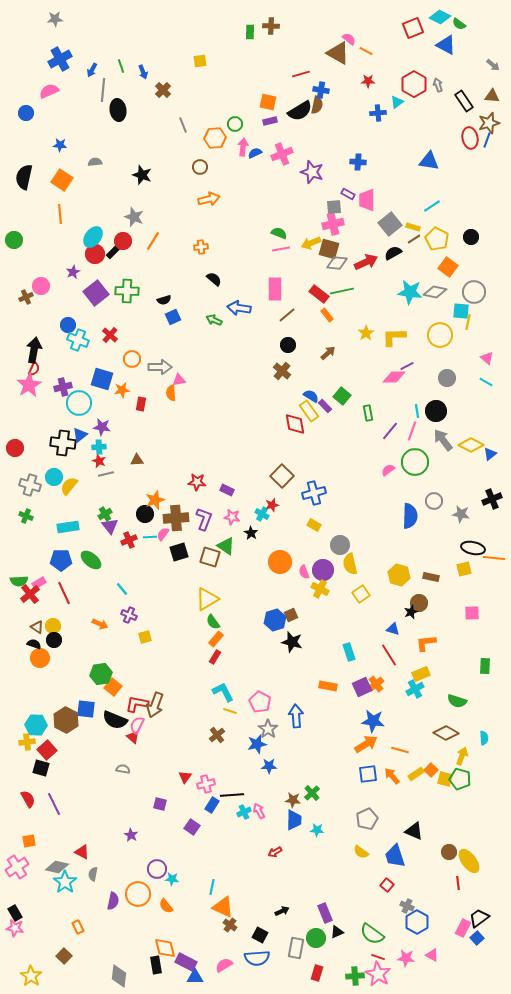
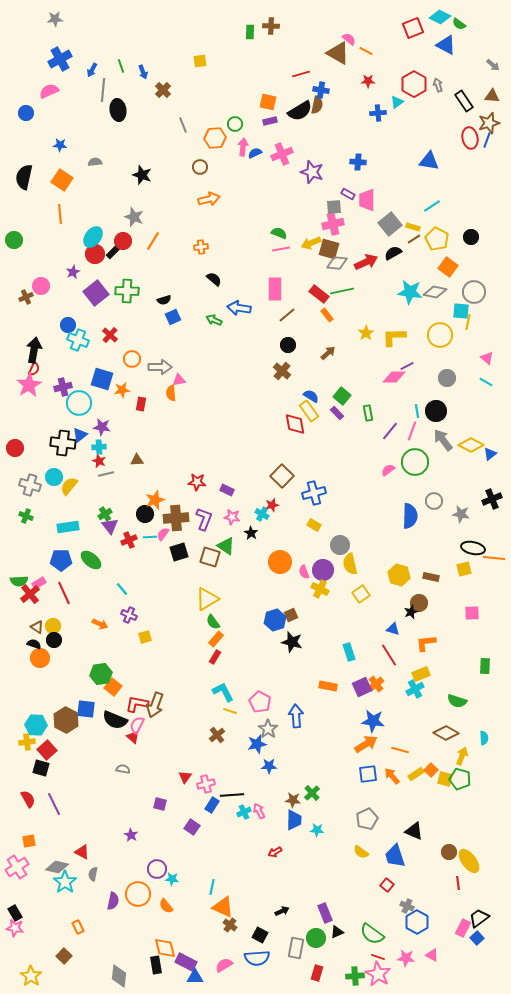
purple rectangle at (325, 406): moved 12 px right, 7 px down
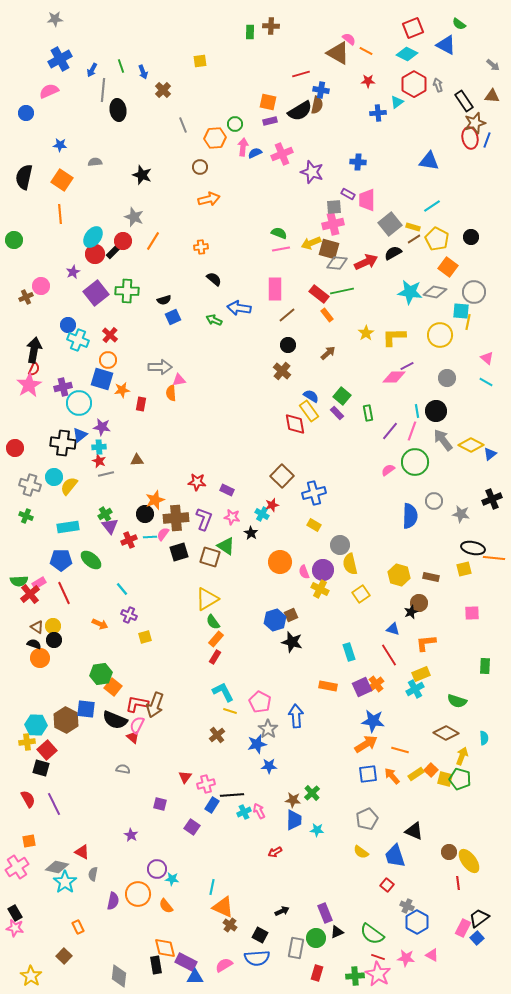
cyan diamond at (440, 17): moved 33 px left, 37 px down
brown star at (489, 123): moved 14 px left
orange circle at (132, 359): moved 24 px left, 1 px down
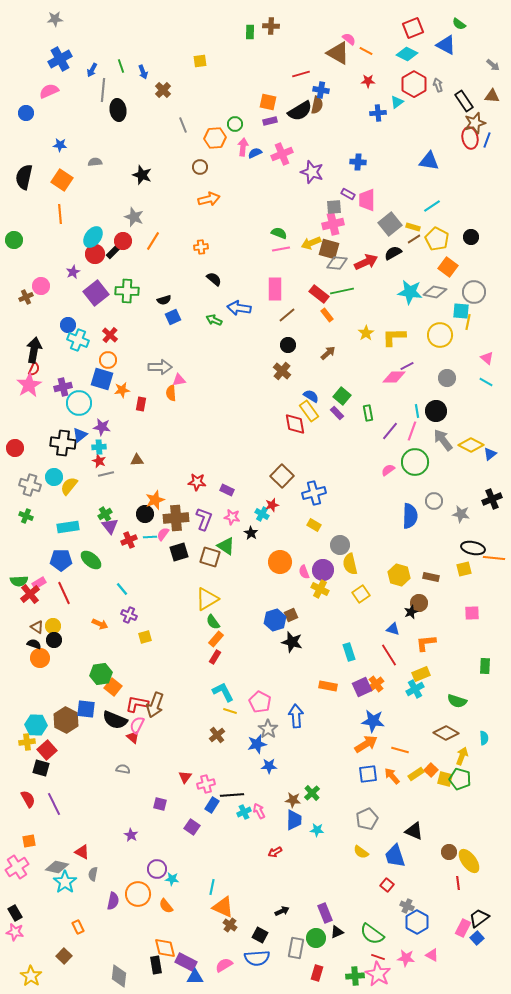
pink star at (15, 928): moved 4 px down
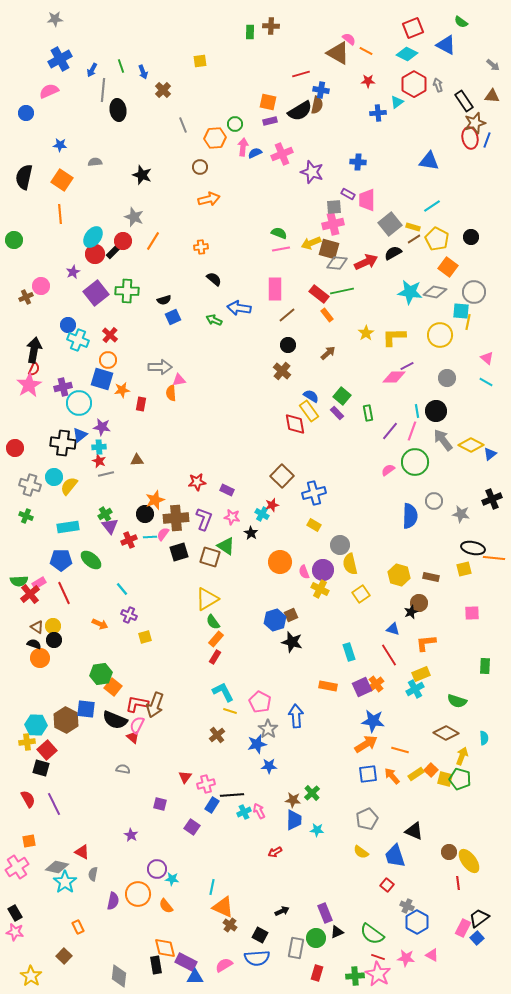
green semicircle at (459, 24): moved 2 px right, 2 px up
red star at (197, 482): rotated 12 degrees counterclockwise
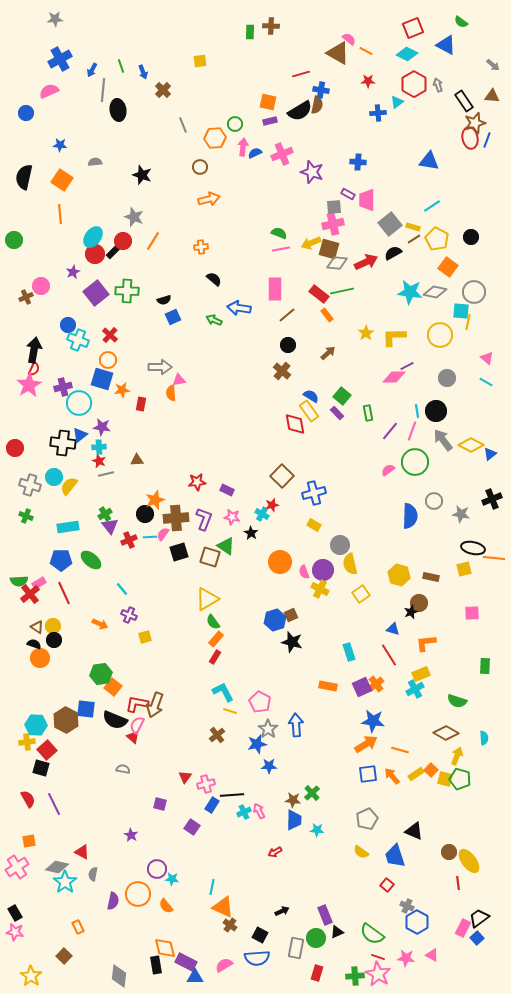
blue arrow at (296, 716): moved 9 px down
yellow arrow at (462, 756): moved 5 px left
purple rectangle at (325, 913): moved 2 px down
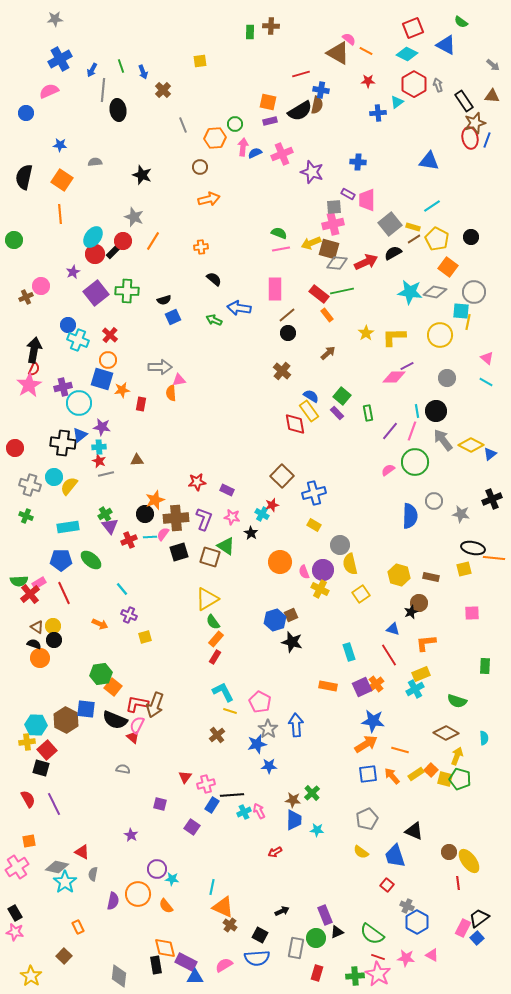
black circle at (288, 345): moved 12 px up
